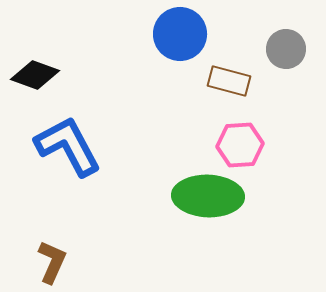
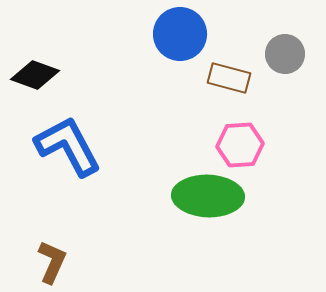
gray circle: moved 1 px left, 5 px down
brown rectangle: moved 3 px up
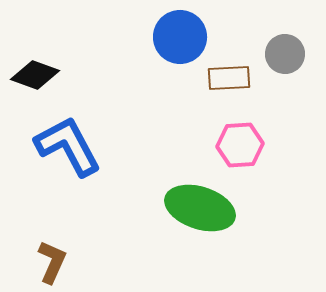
blue circle: moved 3 px down
brown rectangle: rotated 18 degrees counterclockwise
green ellipse: moved 8 px left, 12 px down; rotated 16 degrees clockwise
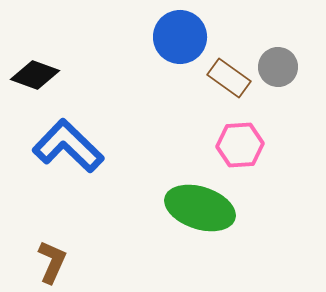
gray circle: moved 7 px left, 13 px down
brown rectangle: rotated 39 degrees clockwise
blue L-shape: rotated 18 degrees counterclockwise
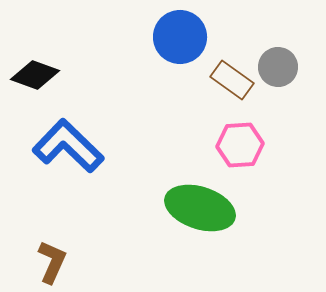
brown rectangle: moved 3 px right, 2 px down
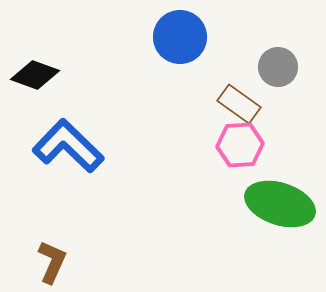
brown rectangle: moved 7 px right, 24 px down
green ellipse: moved 80 px right, 4 px up
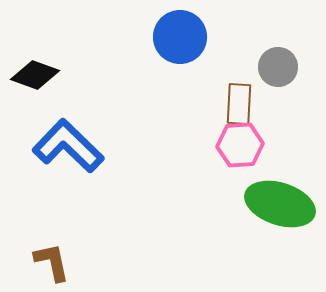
brown rectangle: rotated 57 degrees clockwise
brown L-shape: rotated 36 degrees counterclockwise
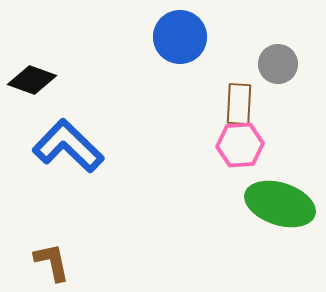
gray circle: moved 3 px up
black diamond: moved 3 px left, 5 px down
